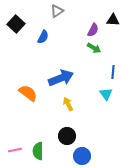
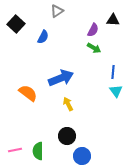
cyan triangle: moved 10 px right, 3 px up
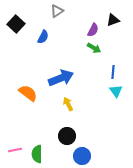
black triangle: rotated 24 degrees counterclockwise
green semicircle: moved 1 px left, 3 px down
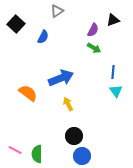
black circle: moved 7 px right
pink line: rotated 40 degrees clockwise
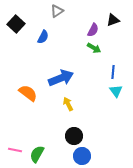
pink line: rotated 16 degrees counterclockwise
green semicircle: rotated 30 degrees clockwise
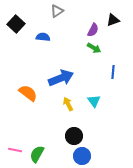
blue semicircle: rotated 112 degrees counterclockwise
cyan triangle: moved 22 px left, 10 px down
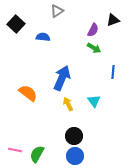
blue arrow: moved 1 px right; rotated 45 degrees counterclockwise
blue circle: moved 7 px left
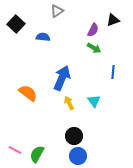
yellow arrow: moved 1 px right, 1 px up
pink line: rotated 16 degrees clockwise
blue circle: moved 3 px right
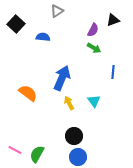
blue circle: moved 1 px down
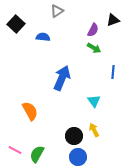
orange semicircle: moved 2 px right, 18 px down; rotated 24 degrees clockwise
yellow arrow: moved 25 px right, 27 px down
